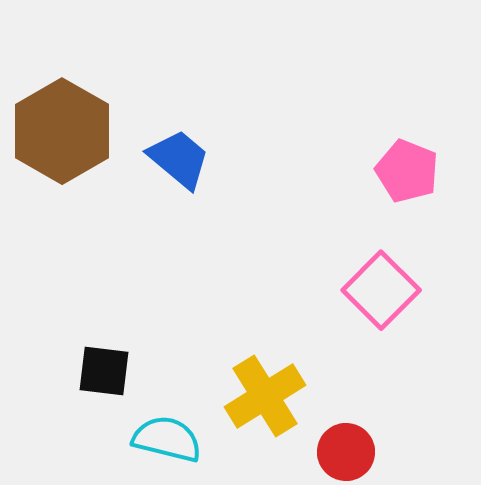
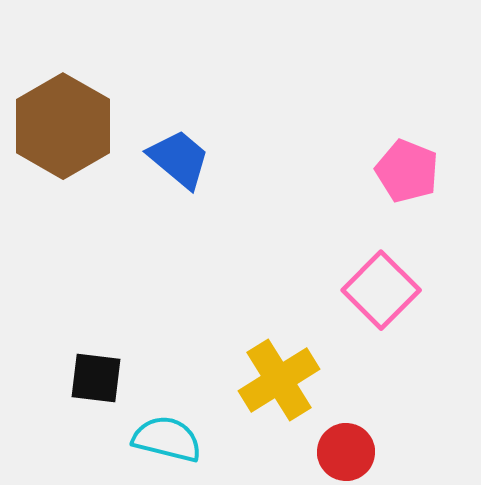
brown hexagon: moved 1 px right, 5 px up
black square: moved 8 px left, 7 px down
yellow cross: moved 14 px right, 16 px up
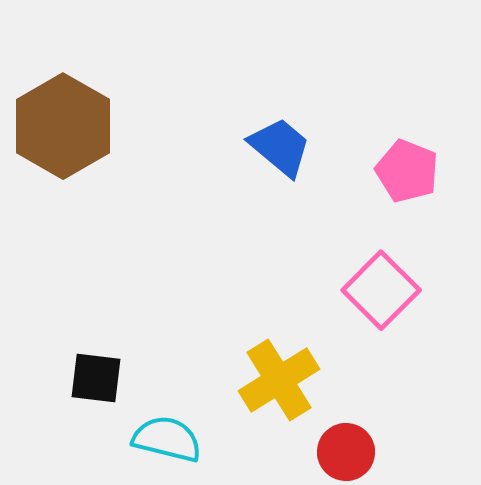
blue trapezoid: moved 101 px right, 12 px up
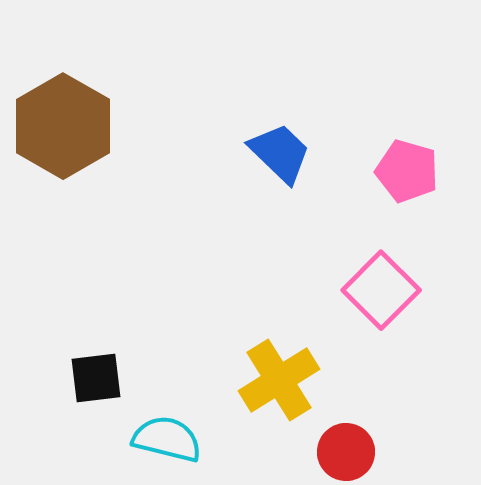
blue trapezoid: moved 6 px down; rotated 4 degrees clockwise
pink pentagon: rotated 6 degrees counterclockwise
black square: rotated 14 degrees counterclockwise
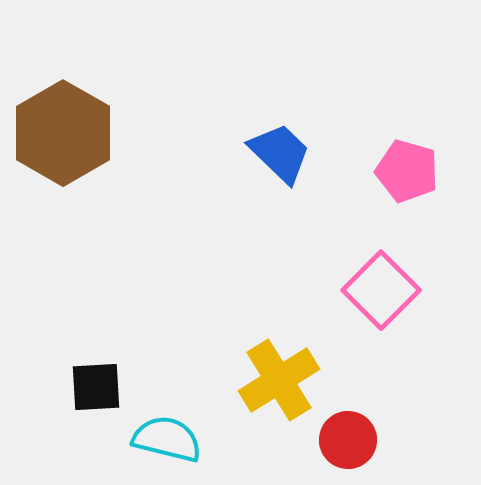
brown hexagon: moved 7 px down
black square: moved 9 px down; rotated 4 degrees clockwise
red circle: moved 2 px right, 12 px up
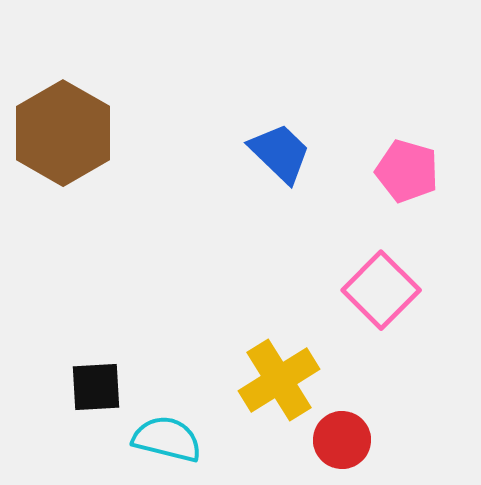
red circle: moved 6 px left
